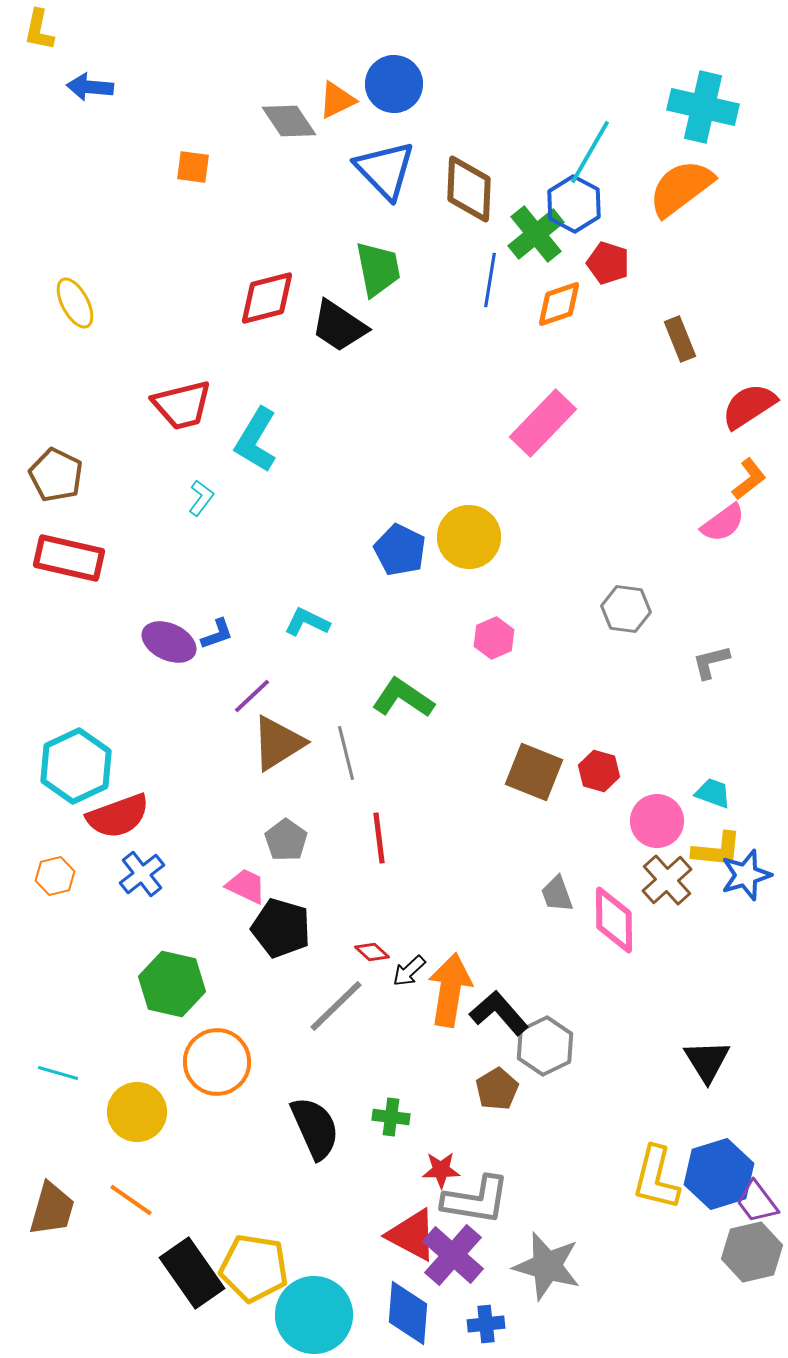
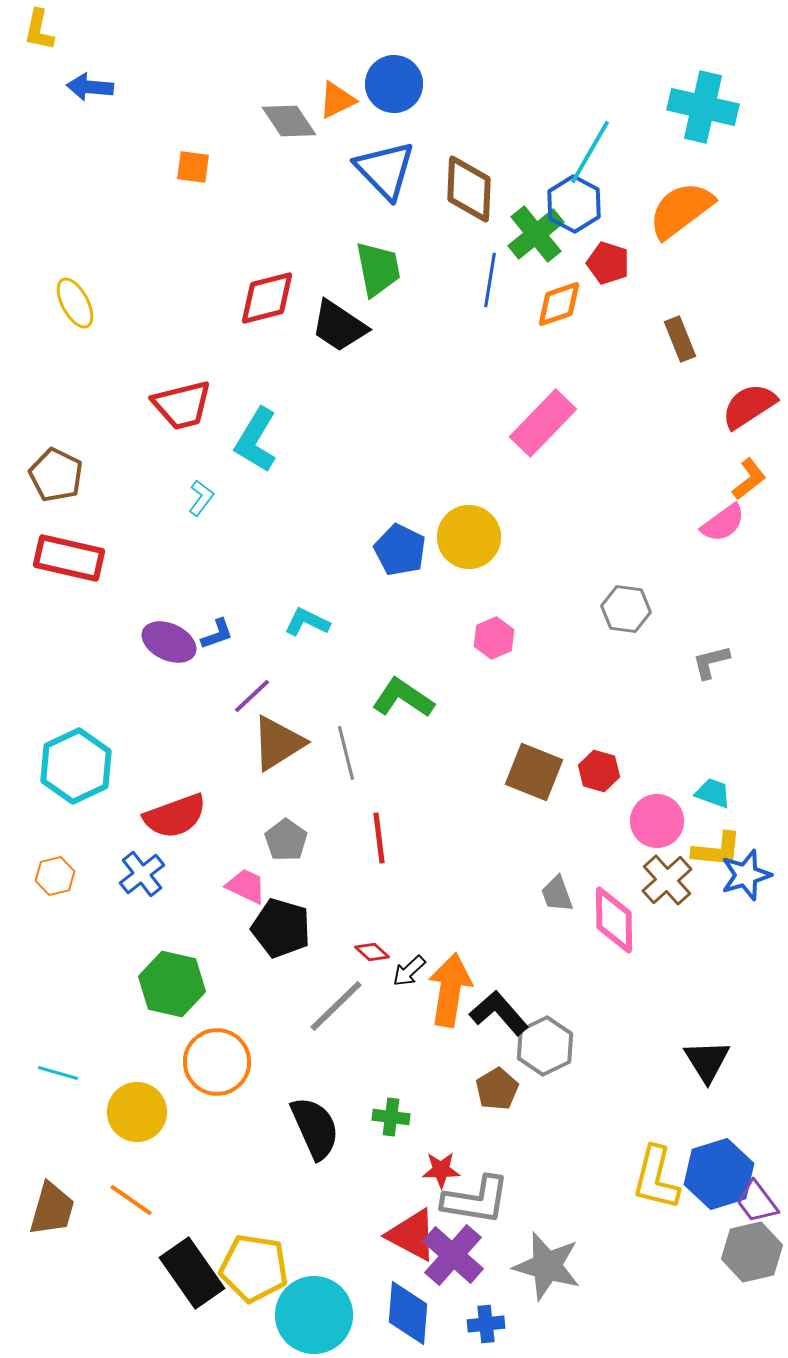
orange semicircle at (681, 188): moved 22 px down
red semicircle at (118, 816): moved 57 px right
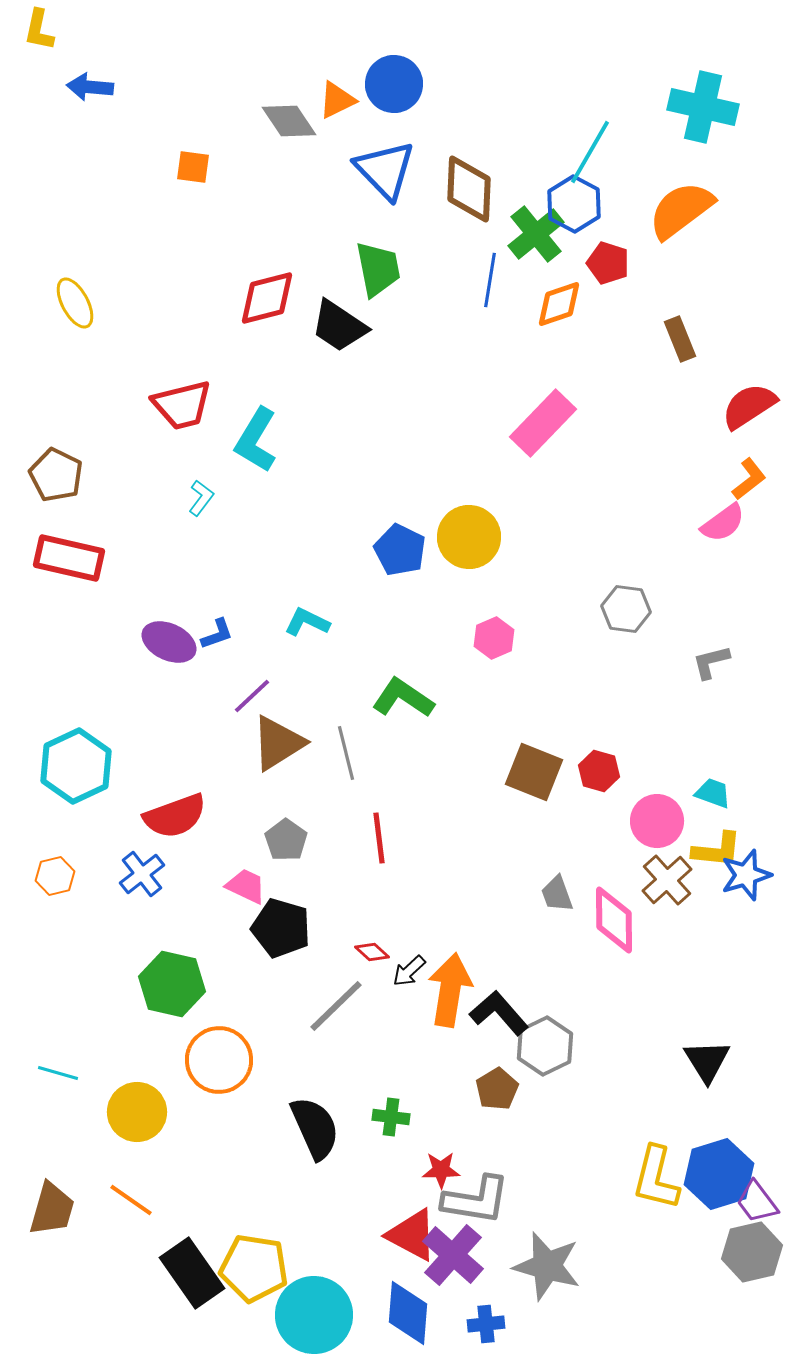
orange circle at (217, 1062): moved 2 px right, 2 px up
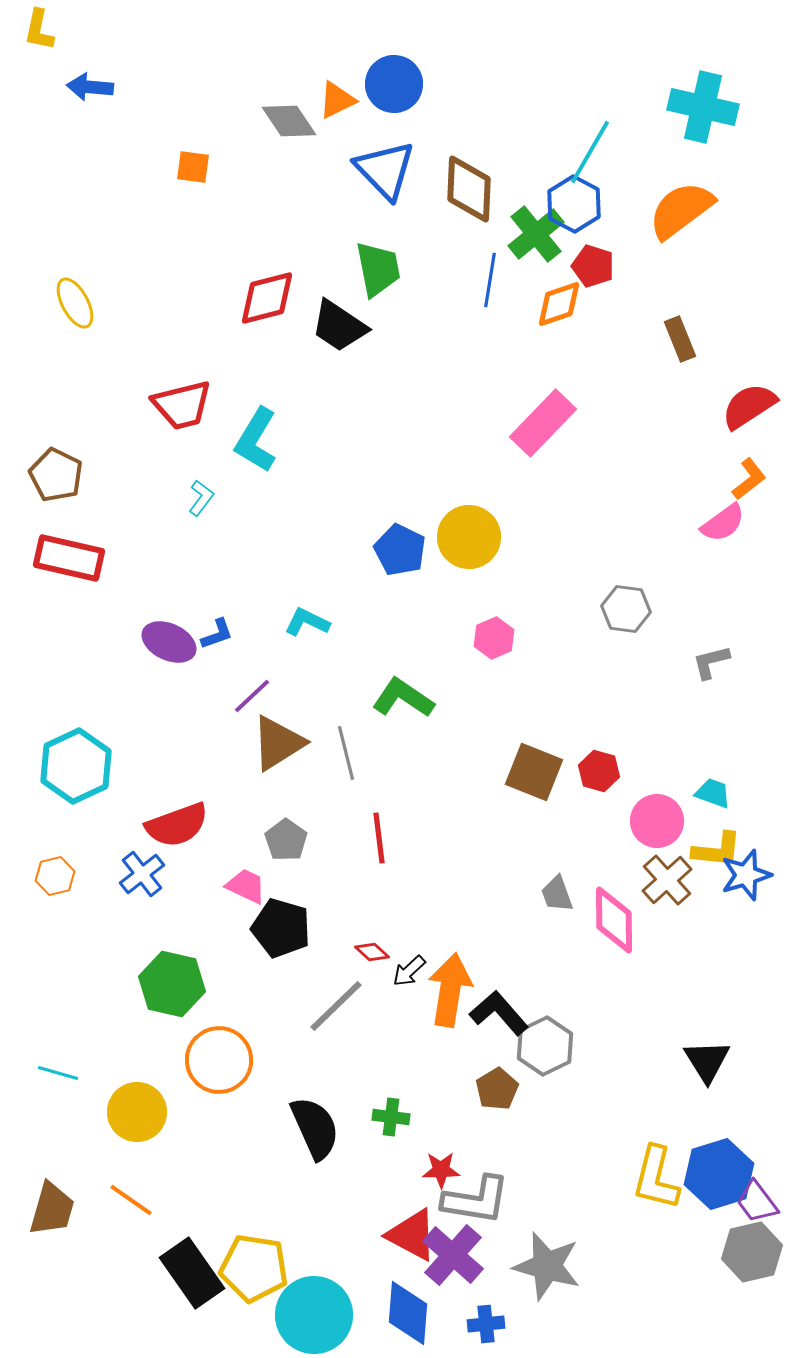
red pentagon at (608, 263): moved 15 px left, 3 px down
red semicircle at (175, 816): moved 2 px right, 9 px down
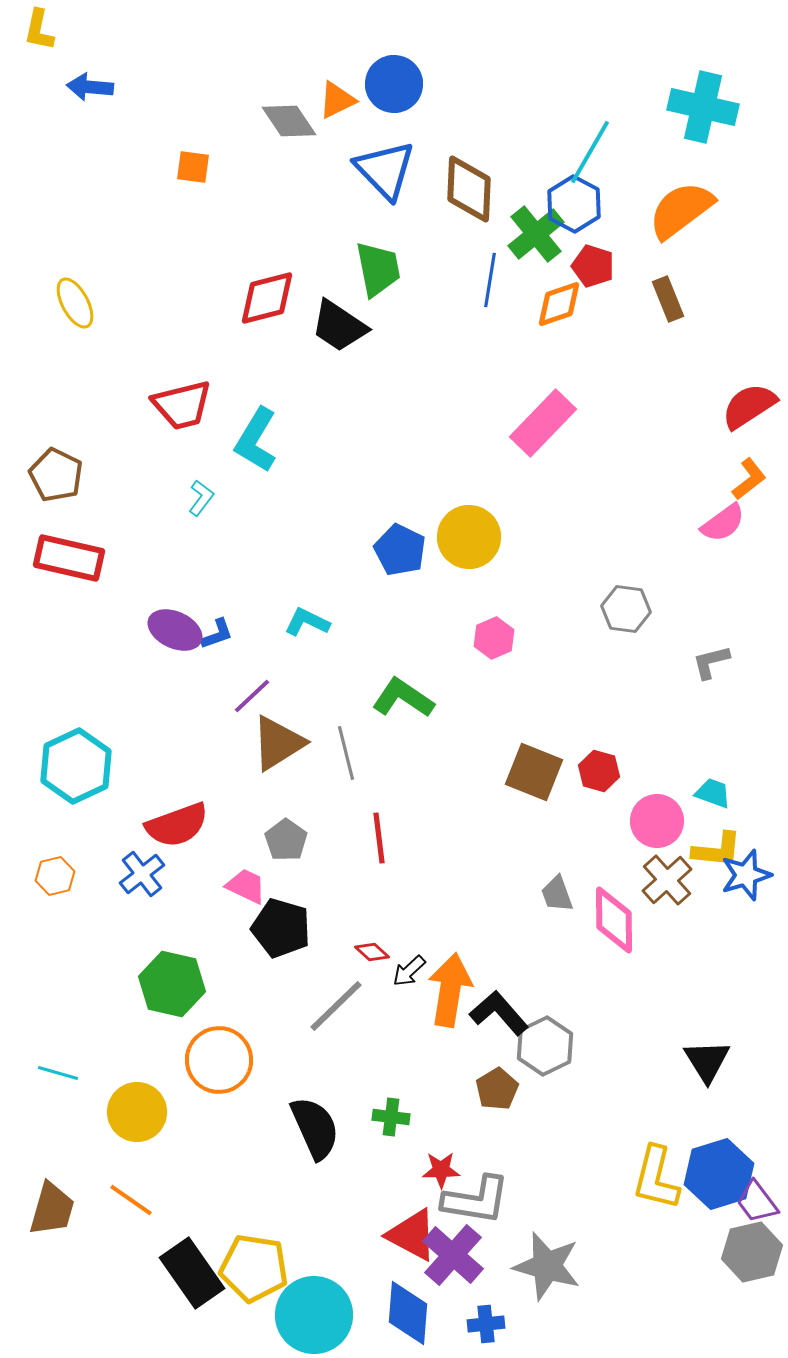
brown rectangle at (680, 339): moved 12 px left, 40 px up
purple ellipse at (169, 642): moved 6 px right, 12 px up
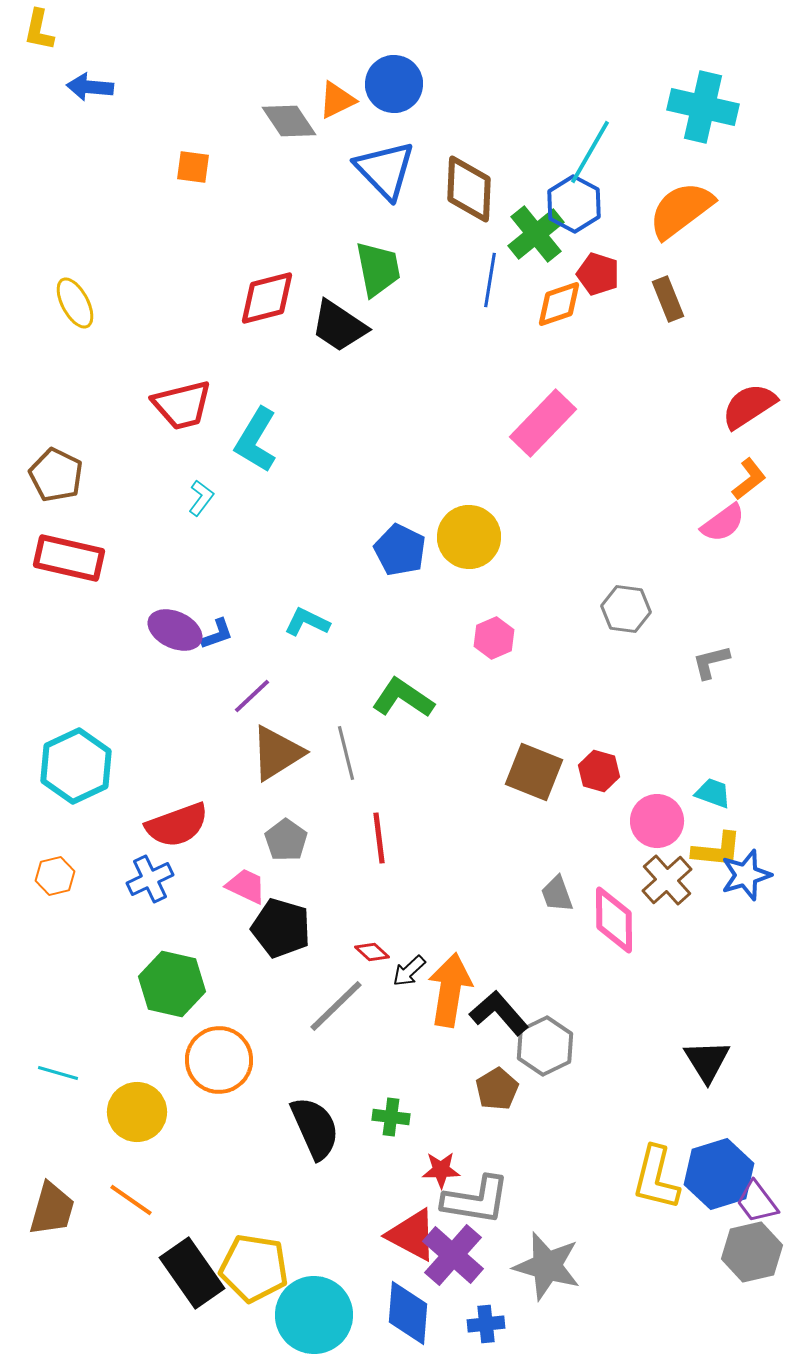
red pentagon at (593, 266): moved 5 px right, 8 px down
brown triangle at (278, 743): moved 1 px left, 10 px down
blue cross at (142, 874): moved 8 px right, 5 px down; rotated 12 degrees clockwise
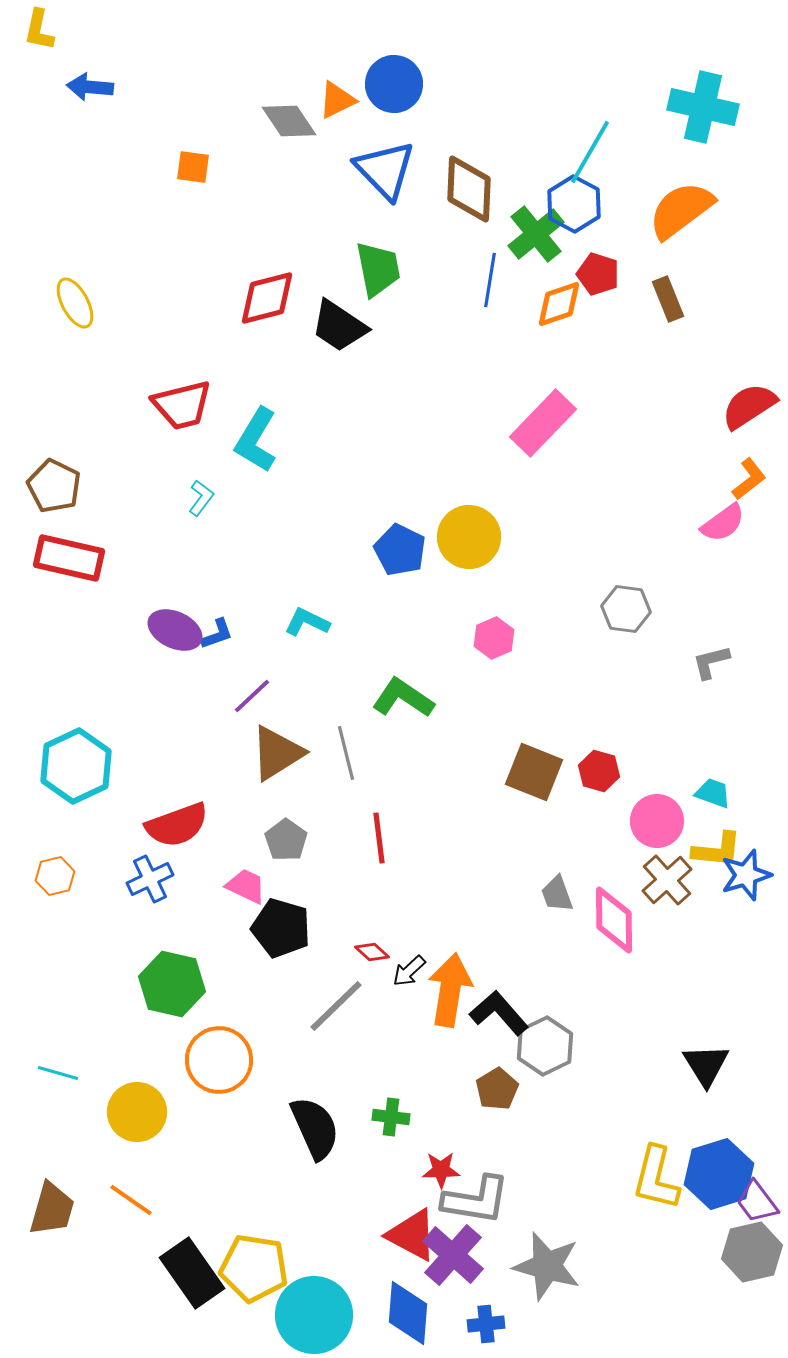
brown pentagon at (56, 475): moved 2 px left, 11 px down
black triangle at (707, 1061): moved 1 px left, 4 px down
